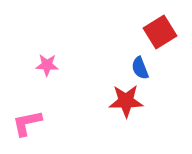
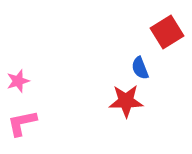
red square: moved 7 px right
pink star: moved 29 px left, 16 px down; rotated 20 degrees counterclockwise
pink L-shape: moved 5 px left
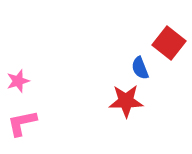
red square: moved 2 px right, 11 px down; rotated 20 degrees counterclockwise
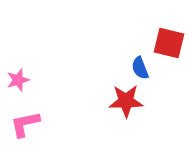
red square: rotated 24 degrees counterclockwise
pink star: moved 1 px up
pink L-shape: moved 3 px right, 1 px down
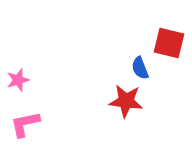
red star: rotated 8 degrees clockwise
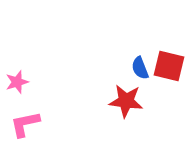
red square: moved 23 px down
pink star: moved 1 px left, 2 px down
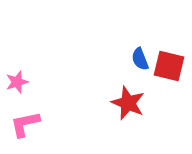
blue semicircle: moved 9 px up
red star: moved 2 px right, 2 px down; rotated 16 degrees clockwise
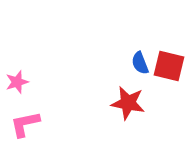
blue semicircle: moved 4 px down
red star: rotated 12 degrees counterclockwise
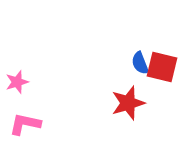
red square: moved 7 px left, 1 px down
red star: rotated 28 degrees counterclockwise
pink L-shape: rotated 24 degrees clockwise
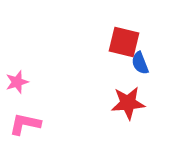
red square: moved 38 px left, 25 px up
red star: rotated 12 degrees clockwise
